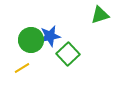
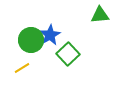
green triangle: rotated 12 degrees clockwise
blue star: moved 1 px up; rotated 20 degrees counterclockwise
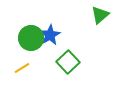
green triangle: rotated 36 degrees counterclockwise
green circle: moved 2 px up
green square: moved 8 px down
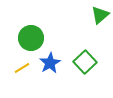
blue star: moved 28 px down
green square: moved 17 px right
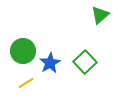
green circle: moved 8 px left, 13 px down
yellow line: moved 4 px right, 15 px down
